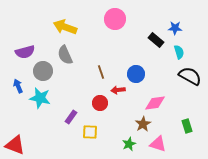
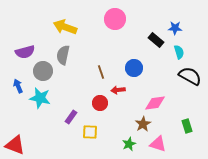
gray semicircle: moved 2 px left; rotated 36 degrees clockwise
blue circle: moved 2 px left, 6 px up
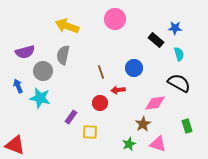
yellow arrow: moved 2 px right, 1 px up
cyan semicircle: moved 2 px down
black semicircle: moved 11 px left, 7 px down
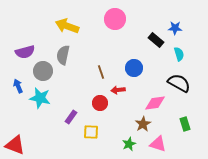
green rectangle: moved 2 px left, 2 px up
yellow square: moved 1 px right
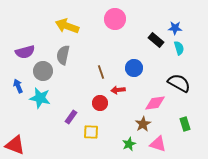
cyan semicircle: moved 6 px up
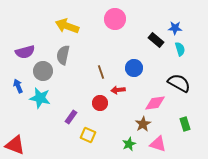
cyan semicircle: moved 1 px right, 1 px down
yellow square: moved 3 px left, 3 px down; rotated 21 degrees clockwise
